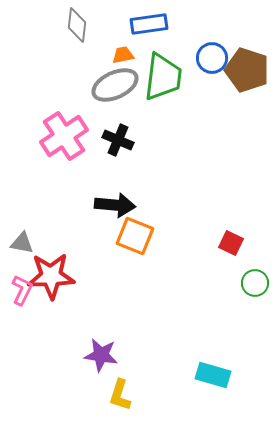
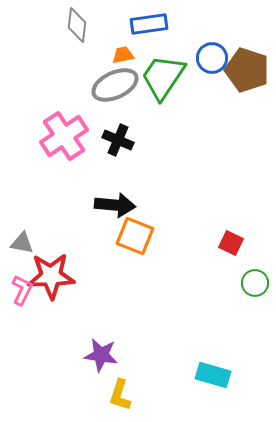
green trapezoid: rotated 153 degrees counterclockwise
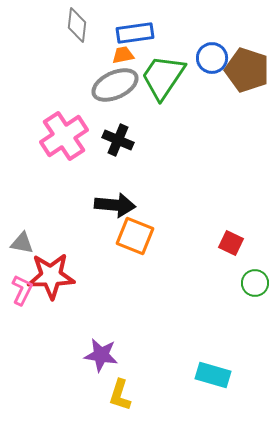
blue rectangle: moved 14 px left, 9 px down
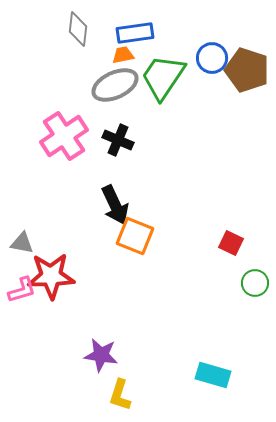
gray diamond: moved 1 px right, 4 px down
black arrow: rotated 60 degrees clockwise
pink L-shape: rotated 48 degrees clockwise
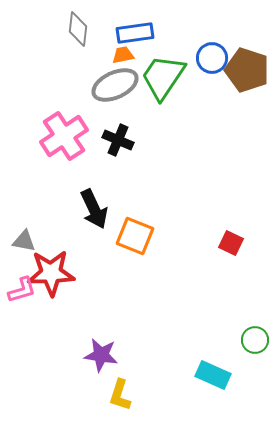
black arrow: moved 21 px left, 4 px down
gray triangle: moved 2 px right, 2 px up
red star: moved 3 px up
green circle: moved 57 px down
cyan rectangle: rotated 8 degrees clockwise
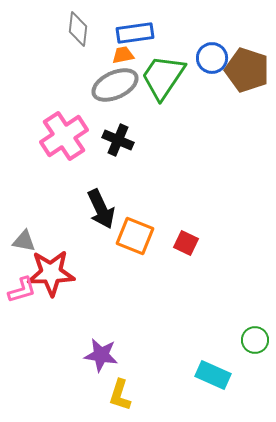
black arrow: moved 7 px right
red square: moved 45 px left
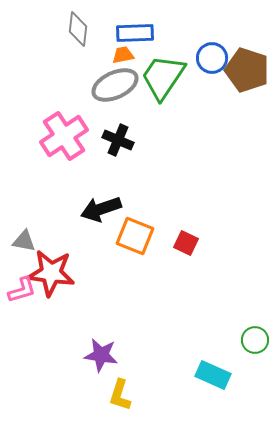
blue rectangle: rotated 6 degrees clockwise
black arrow: rotated 96 degrees clockwise
red star: rotated 9 degrees clockwise
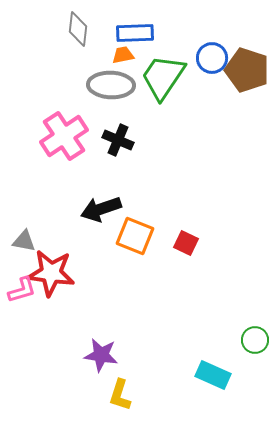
gray ellipse: moved 4 px left; rotated 27 degrees clockwise
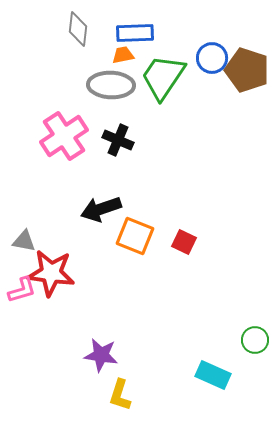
red square: moved 2 px left, 1 px up
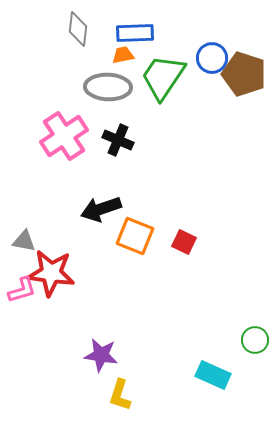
brown pentagon: moved 3 px left, 4 px down
gray ellipse: moved 3 px left, 2 px down
